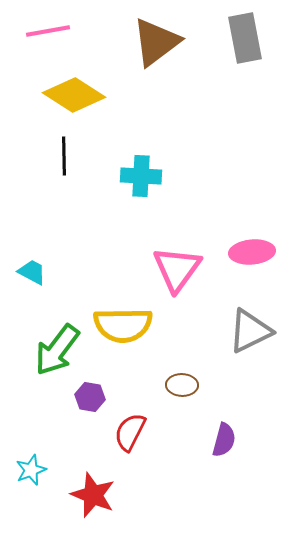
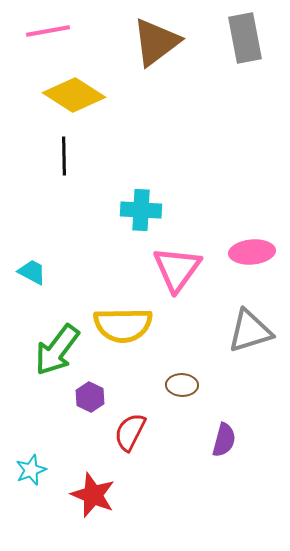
cyan cross: moved 34 px down
gray triangle: rotated 9 degrees clockwise
purple hexagon: rotated 16 degrees clockwise
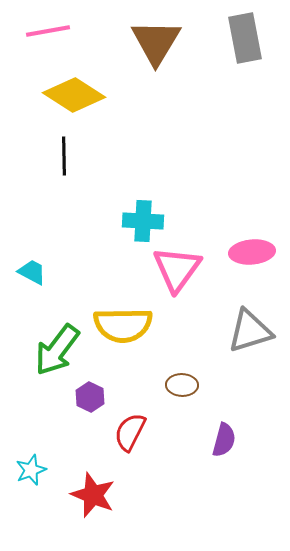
brown triangle: rotated 22 degrees counterclockwise
cyan cross: moved 2 px right, 11 px down
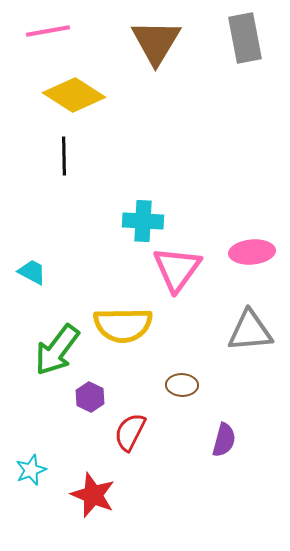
gray triangle: rotated 12 degrees clockwise
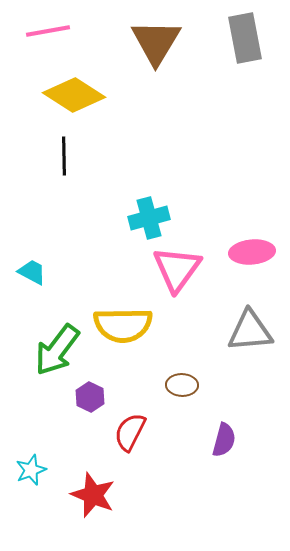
cyan cross: moved 6 px right, 3 px up; rotated 18 degrees counterclockwise
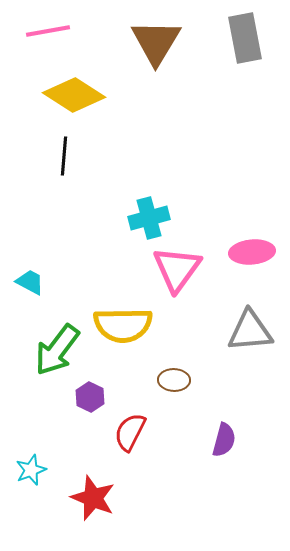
black line: rotated 6 degrees clockwise
cyan trapezoid: moved 2 px left, 10 px down
brown ellipse: moved 8 px left, 5 px up
red star: moved 3 px down
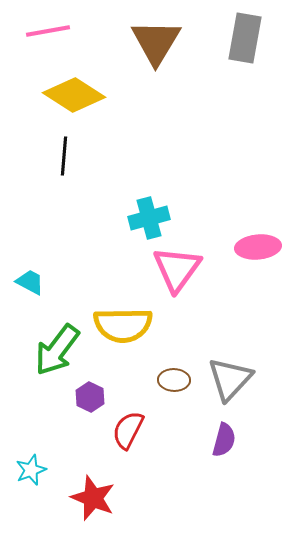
gray rectangle: rotated 21 degrees clockwise
pink ellipse: moved 6 px right, 5 px up
gray triangle: moved 20 px left, 48 px down; rotated 42 degrees counterclockwise
red semicircle: moved 2 px left, 2 px up
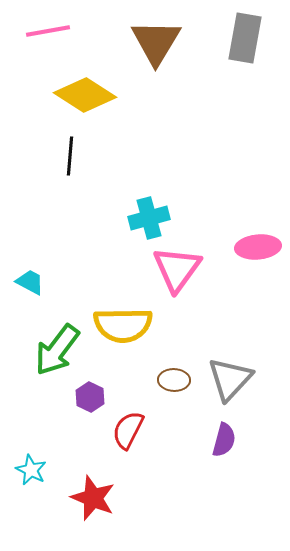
yellow diamond: moved 11 px right
black line: moved 6 px right
cyan star: rotated 24 degrees counterclockwise
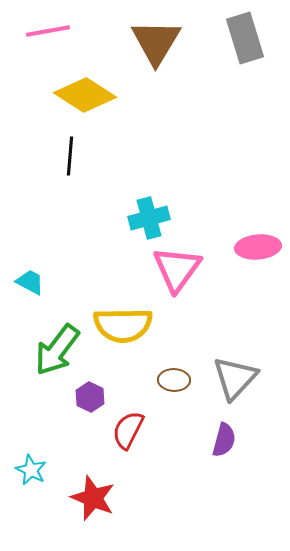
gray rectangle: rotated 27 degrees counterclockwise
gray triangle: moved 5 px right, 1 px up
